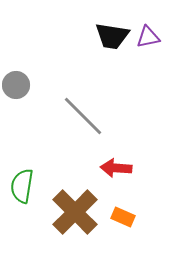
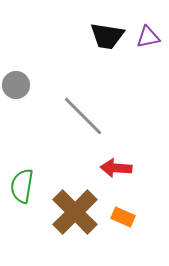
black trapezoid: moved 5 px left
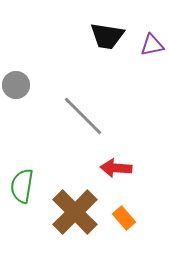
purple triangle: moved 4 px right, 8 px down
orange rectangle: moved 1 px right, 1 px down; rotated 25 degrees clockwise
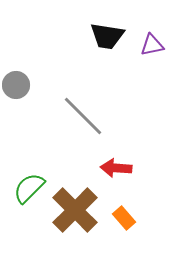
green semicircle: moved 7 px right, 2 px down; rotated 36 degrees clockwise
brown cross: moved 2 px up
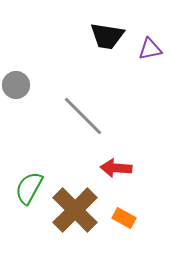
purple triangle: moved 2 px left, 4 px down
green semicircle: rotated 16 degrees counterclockwise
orange rectangle: rotated 20 degrees counterclockwise
